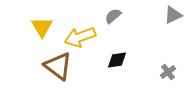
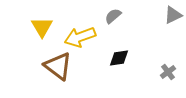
black diamond: moved 2 px right, 2 px up
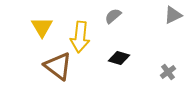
yellow arrow: rotated 64 degrees counterclockwise
black diamond: rotated 25 degrees clockwise
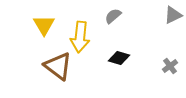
yellow triangle: moved 2 px right, 2 px up
gray cross: moved 2 px right, 6 px up
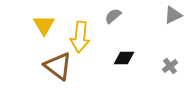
black diamond: moved 5 px right; rotated 15 degrees counterclockwise
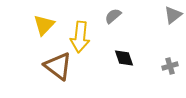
gray triangle: rotated 12 degrees counterclockwise
yellow triangle: rotated 15 degrees clockwise
black diamond: rotated 70 degrees clockwise
gray cross: rotated 21 degrees clockwise
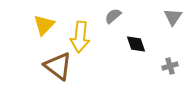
gray triangle: moved 2 px down; rotated 18 degrees counterclockwise
black diamond: moved 12 px right, 14 px up
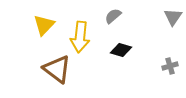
black diamond: moved 15 px left, 6 px down; rotated 55 degrees counterclockwise
brown triangle: moved 1 px left, 3 px down
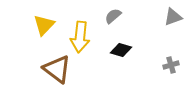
gray triangle: rotated 36 degrees clockwise
gray cross: moved 1 px right, 1 px up
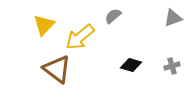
gray triangle: moved 1 px down
yellow arrow: rotated 44 degrees clockwise
black diamond: moved 10 px right, 15 px down
gray cross: moved 1 px right, 1 px down
